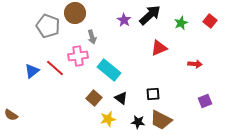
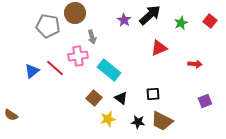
gray pentagon: rotated 10 degrees counterclockwise
brown trapezoid: moved 1 px right, 1 px down
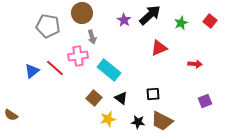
brown circle: moved 7 px right
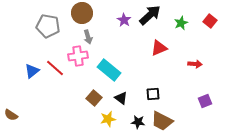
gray arrow: moved 4 px left
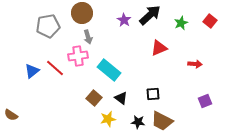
gray pentagon: rotated 20 degrees counterclockwise
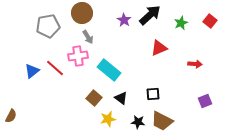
gray arrow: rotated 16 degrees counterclockwise
brown semicircle: moved 1 px down; rotated 96 degrees counterclockwise
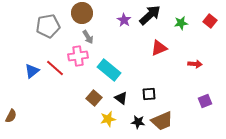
green star: rotated 16 degrees clockwise
black square: moved 4 px left
brown trapezoid: rotated 50 degrees counterclockwise
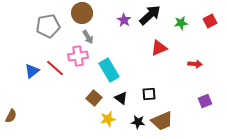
red square: rotated 24 degrees clockwise
cyan rectangle: rotated 20 degrees clockwise
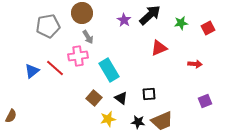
red square: moved 2 px left, 7 px down
